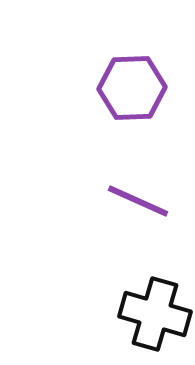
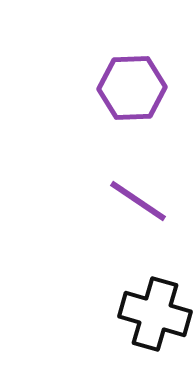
purple line: rotated 10 degrees clockwise
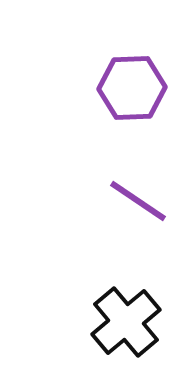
black cross: moved 29 px left, 8 px down; rotated 34 degrees clockwise
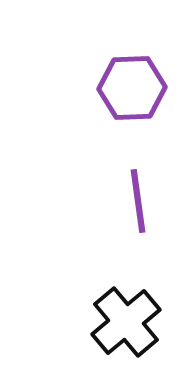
purple line: rotated 48 degrees clockwise
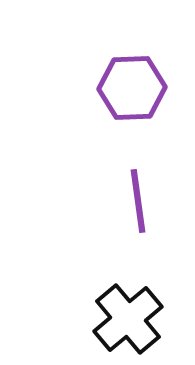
black cross: moved 2 px right, 3 px up
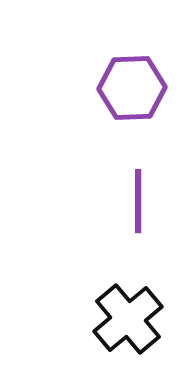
purple line: rotated 8 degrees clockwise
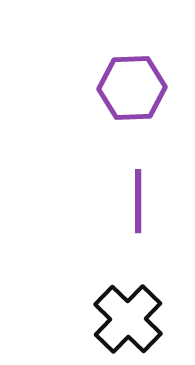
black cross: rotated 6 degrees counterclockwise
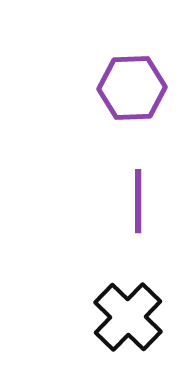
black cross: moved 2 px up
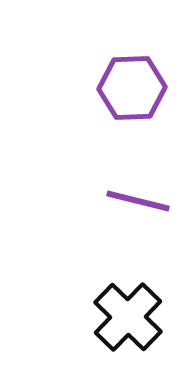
purple line: rotated 76 degrees counterclockwise
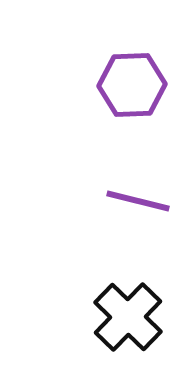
purple hexagon: moved 3 px up
